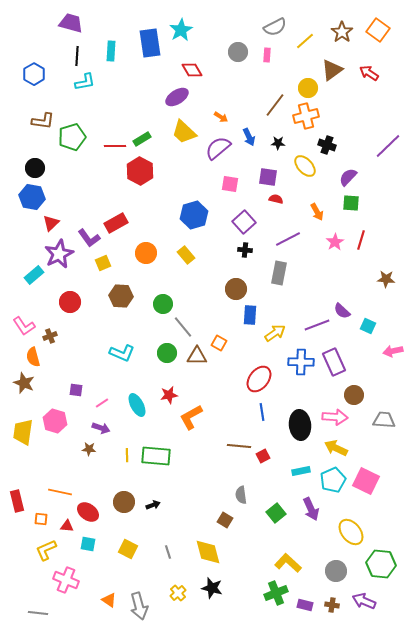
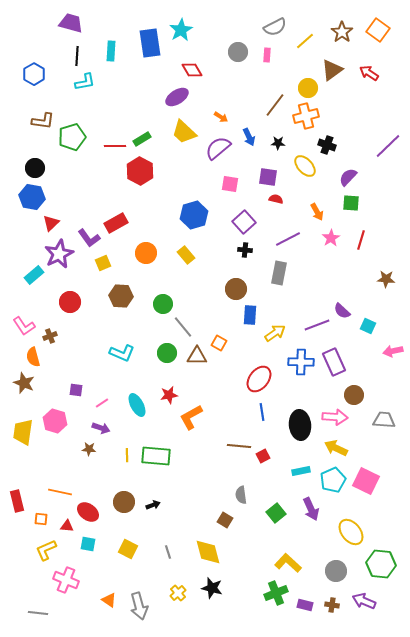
pink star at (335, 242): moved 4 px left, 4 px up
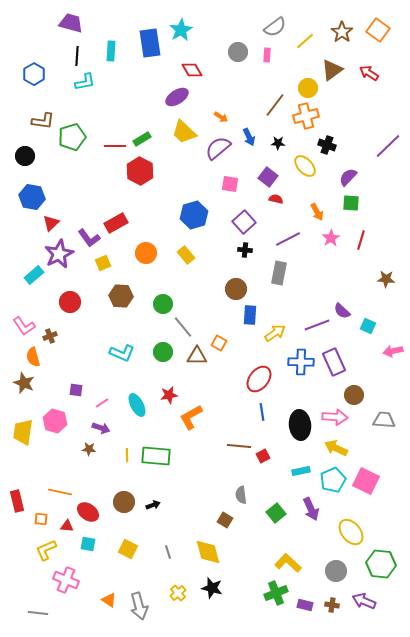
gray semicircle at (275, 27): rotated 10 degrees counterclockwise
black circle at (35, 168): moved 10 px left, 12 px up
purple square at (268, 177): rotated 30 degrees clockwise
green circle at (167, 353): moved 4 px left, 1 px up
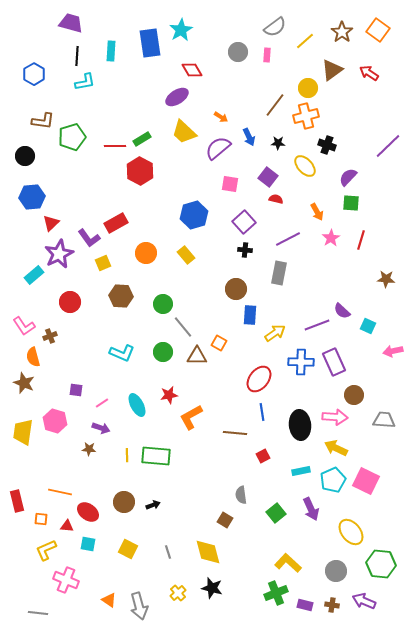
blue hexagon at (32, 197): rotated 15 degrees counterclockwise
brown line at (239, 446): moved 4 px left, 13 px up
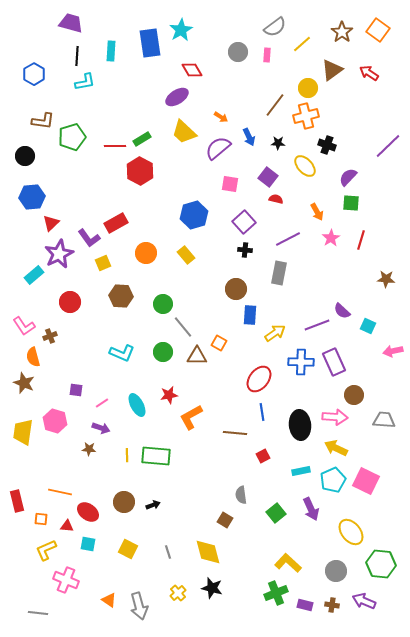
yellow line at (305, 41): moved 3 px left, 3 px down
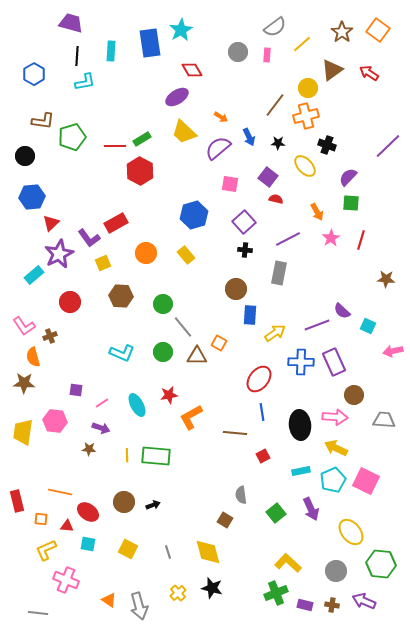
brown star at (24, 383): rotated 20 degrees counterclockwise
pink hexagon at (55, 421): rotated 10 degrees counterclockwise
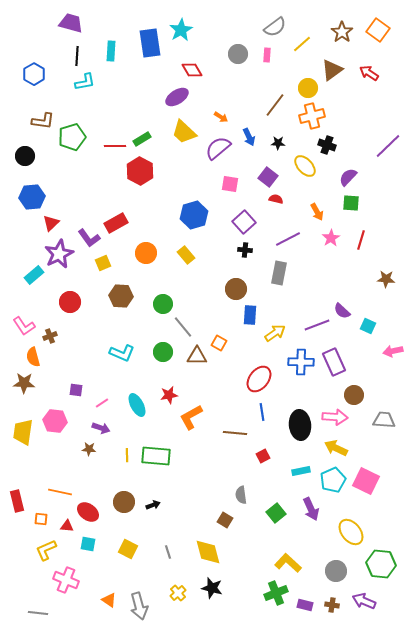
gray circle at (238, 52): moved 2 px down
orange cross at (306, 116): moved 6 px right
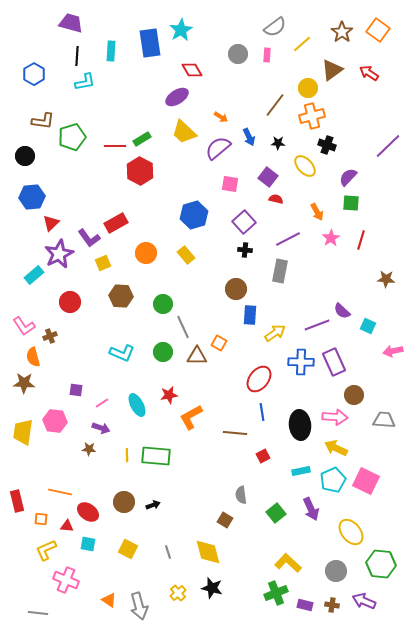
gray rectangle at (279, 273): moved 1 px right, 2 px up
gray line at (183, 327): rotated 15 degrees clockwise
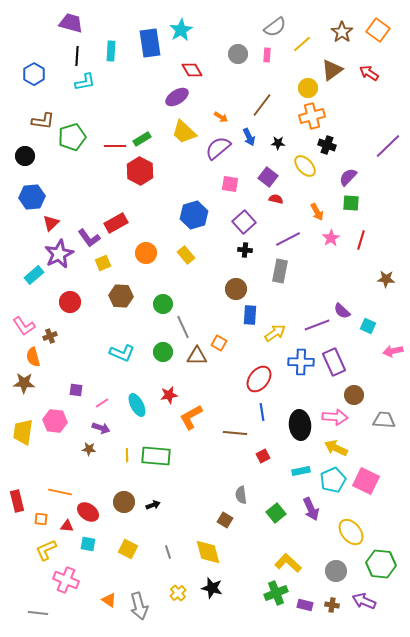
brown line at (275, 105): moved 13 px left
